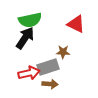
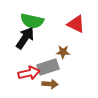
green semicircle: moved 2 px right, 1 px down; rotated 25 degrees clockwise
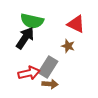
brown star: moved 5 px right, 6 px up; rotated 16 degrees clockwise
gray rectangle: rotated 40 degrees counterclockwise
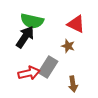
black arrow: moved 1 px up
brown arrow: moved 23 px right; rotated 77 degrees clockwise
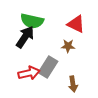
brown star: rotated 16 degrees counterclockwise
